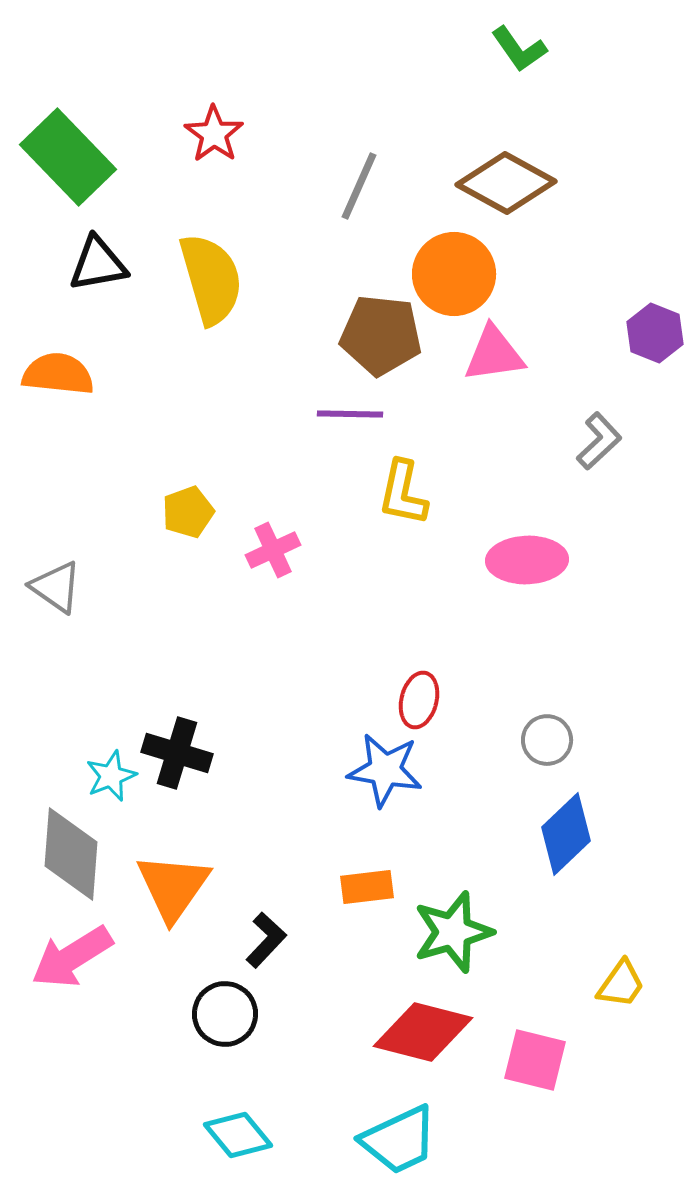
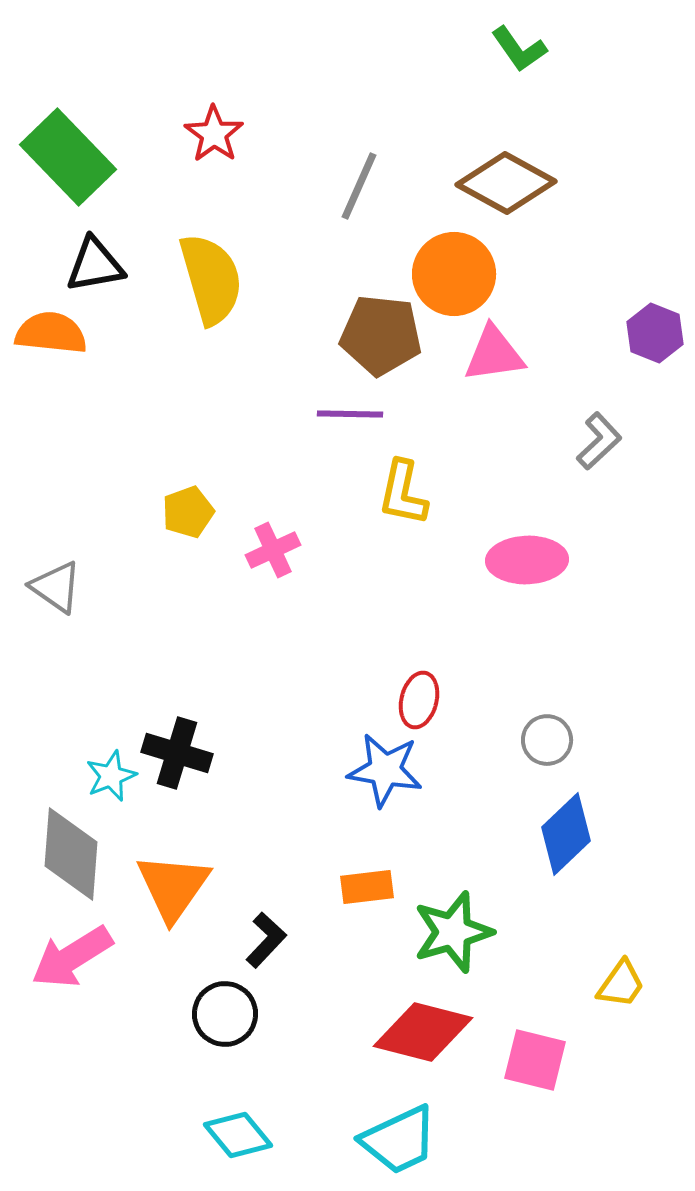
black triangle: moved 3 px left, 1 px down
orange semicircle: moved 7 px left, 41 px up
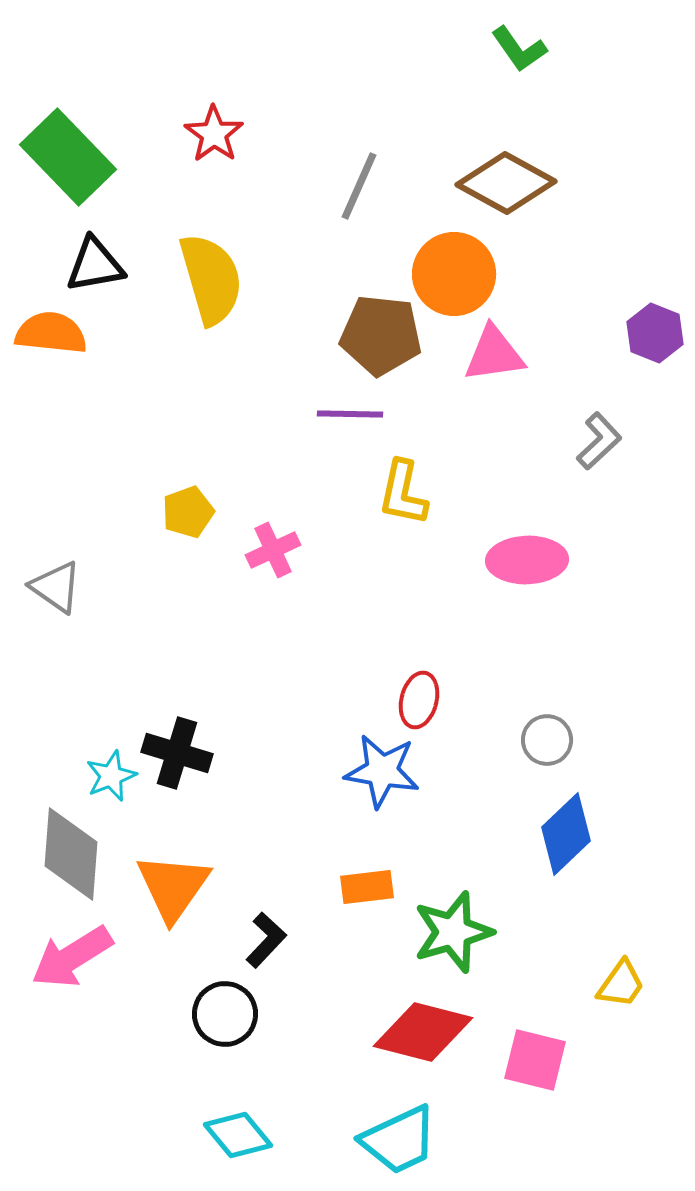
blue star: moved 3 px left, 1 px down
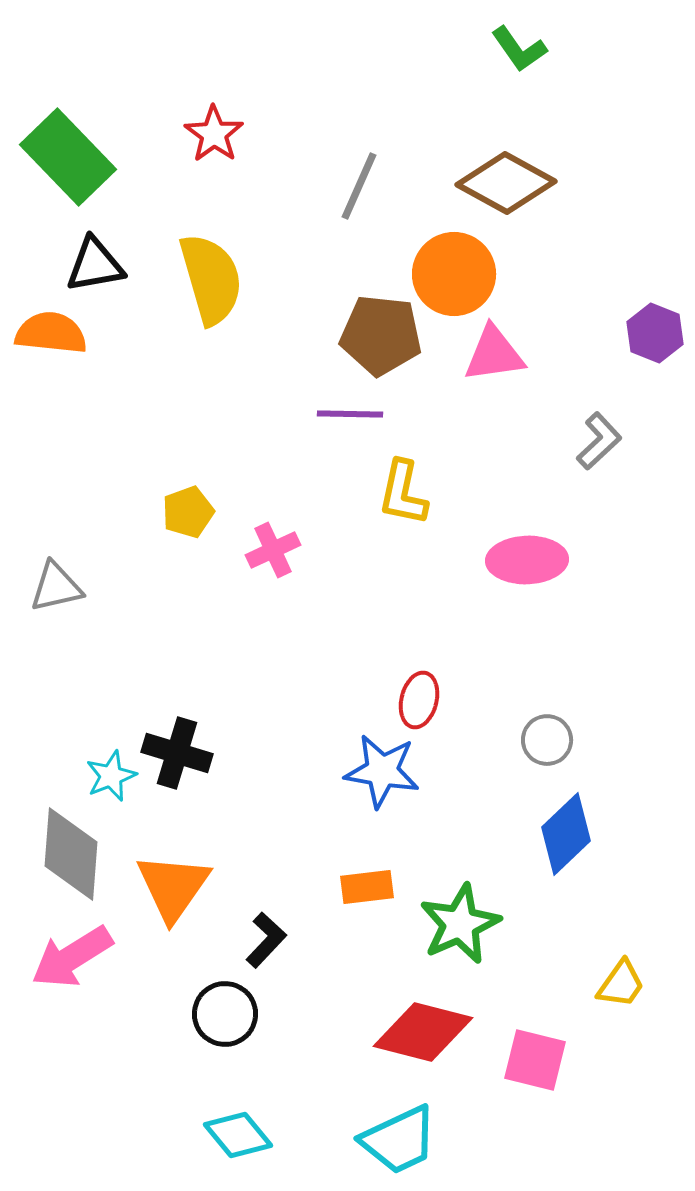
gray triangle: rotated 48 degrees counterclockwise
green star: moved 7 px right, 8 px up; rotated 8 degrees counterclockwise
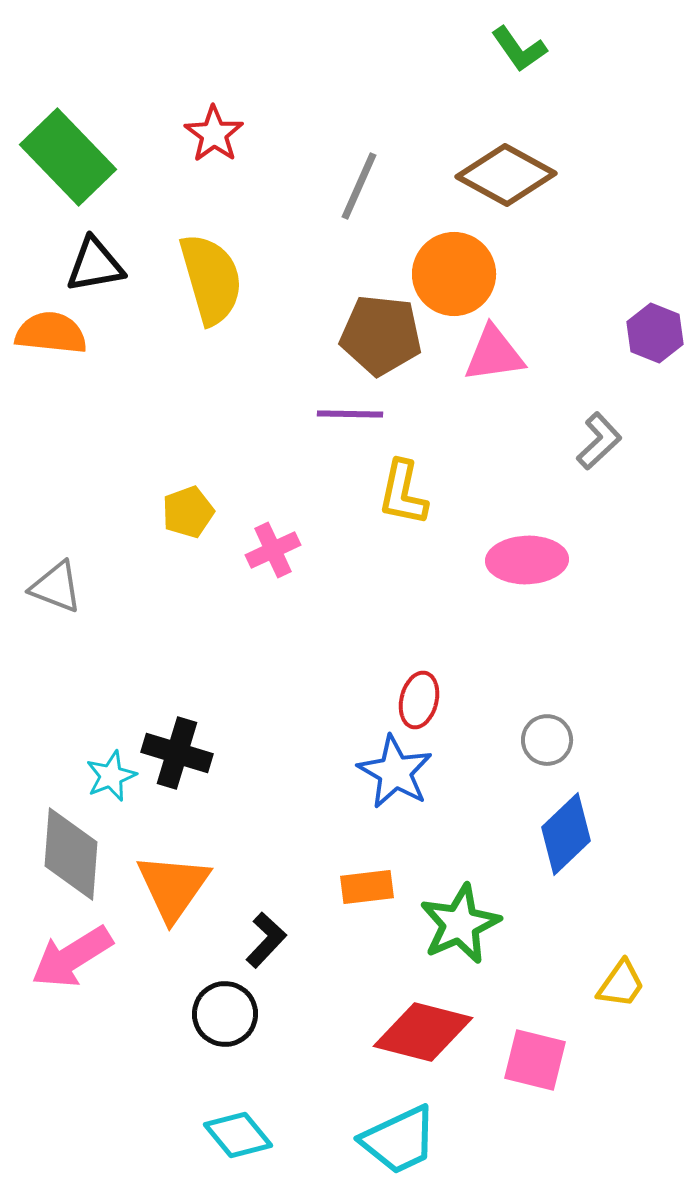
brown diamond: moved 8 px up
gray triangle: rotated 34 degrees clockwise
blue star: moved 13 px right, 1 px down; rotated 20 degrees clockwise
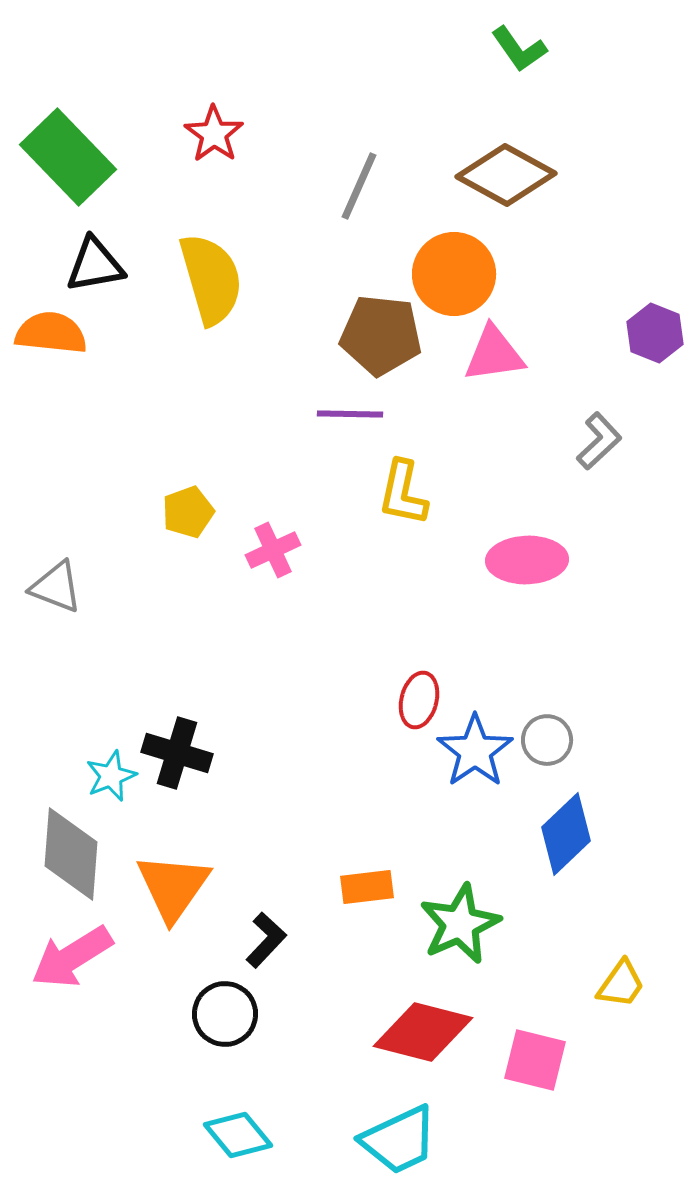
blue star: moved 80 px right, 21 px up; rotated 8 degrees clockwise
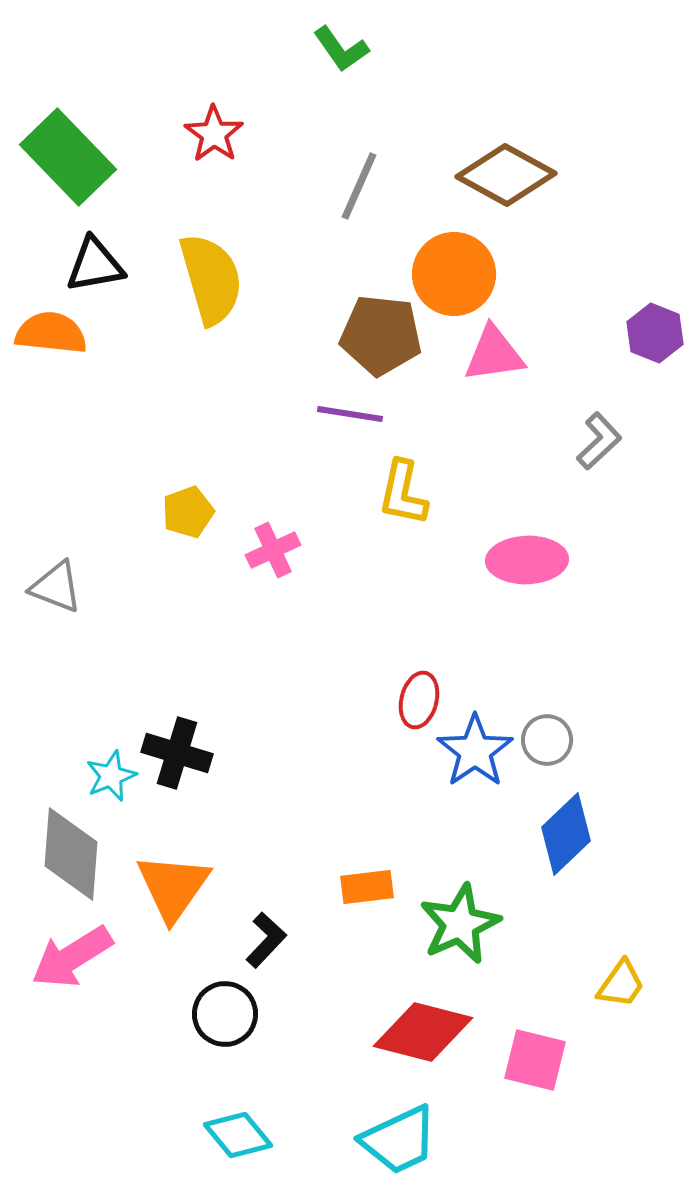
green L-shape: moved 178 px left
purple line: rotated 8 degrees clockwise
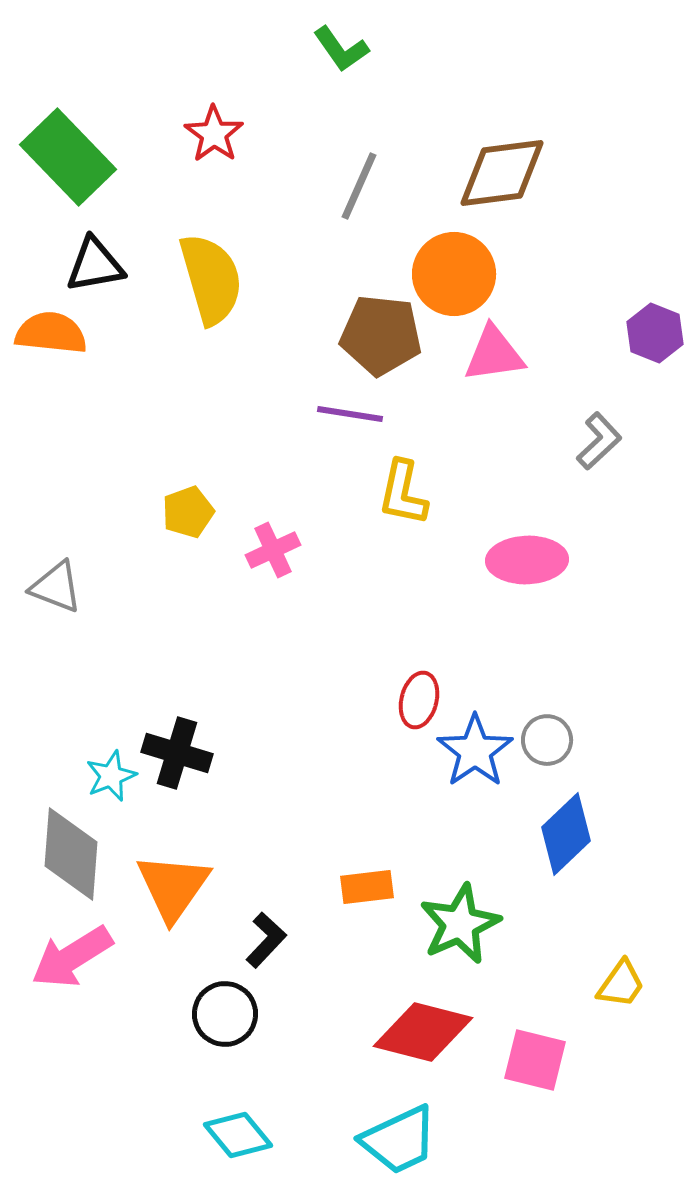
brown diamond: moved 4 px left, 2 px up; rotated 36 degrees counterclockwise
